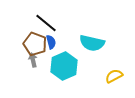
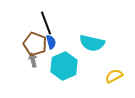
black line: rotated 30 degrees clockwise
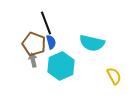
brown pentagon: moved 1 px left
cyan hexagon: moved 3 px left
yellow semicircle: rotated 90 degrees clockwise
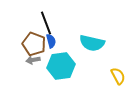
blue semicircle: moved 1 px up
gray arrow: rotated 88 degrees counterclockwise
cyan hexagon: rotated 16 degrees clockwise
yellow semicircle: moved 4 px right
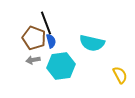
brown pentagon: moved 6 px up
yellow semicircle: moved 2 px right, 1 px up
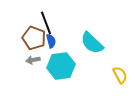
cyan semicircle: rotated 30 degrees clockwise
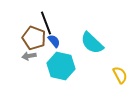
blue semicircle: moved 3 px right; rotated 24 degrees counterclockwise
gray arrow: moved 4 px left, 4 px up
cyan hexagon: rotated 20 degrees clockwise
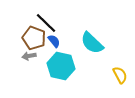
black line: rotated 25 degrees counterclockwise
